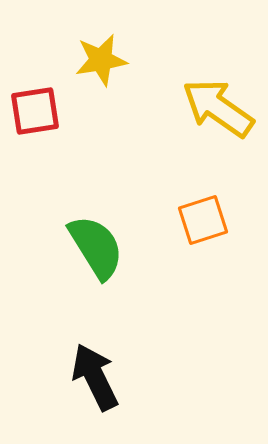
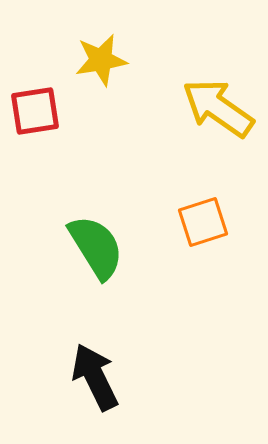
orange square: moved 2 px down
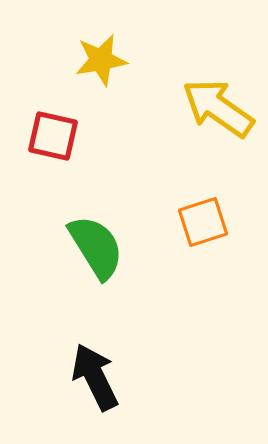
red square: moved 18 px right, 25 px down; rotated 22 degrees clockwise
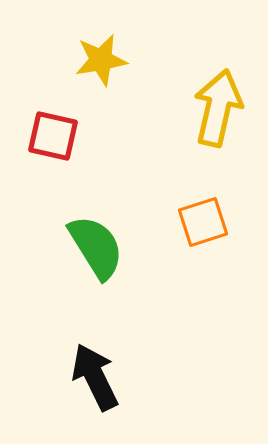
yellow arrow: rotated 68 degrees clockwise
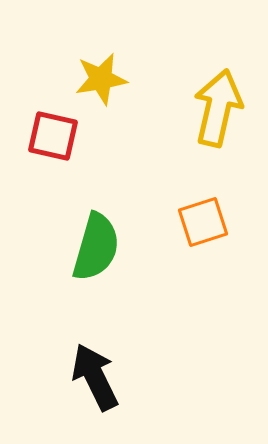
yellow star: moved 19 px down
green semicircle: rotated 48 degrees clockwise
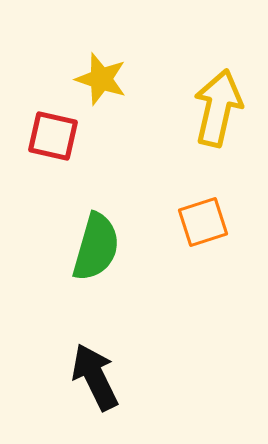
yellow star: rotated 28 degrees clockwise
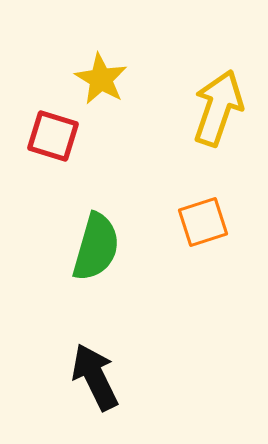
yellow star: rotated 12 degrees clockwise
yellow arrow: rotated 6 degrees clockwise
red square: rotated 4 degrees clockwise
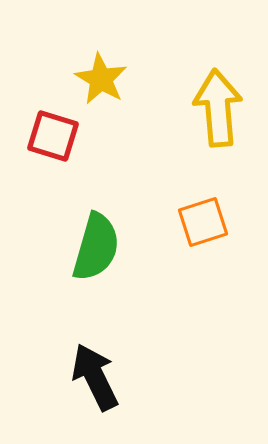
yellow arrow: rotated 24 degrees counterclockwise
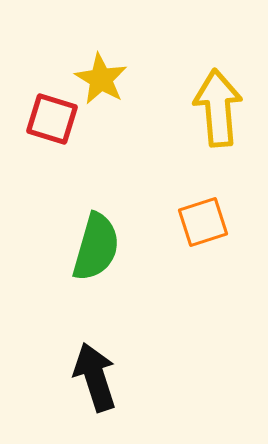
red square: moved 1 px left, 17 px up
black arrow: rotated 8 degrees clockwise
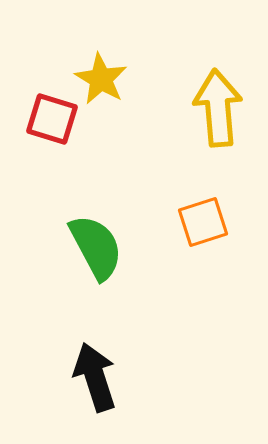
green semicircle: rotated 44 degrees counterclockwise
